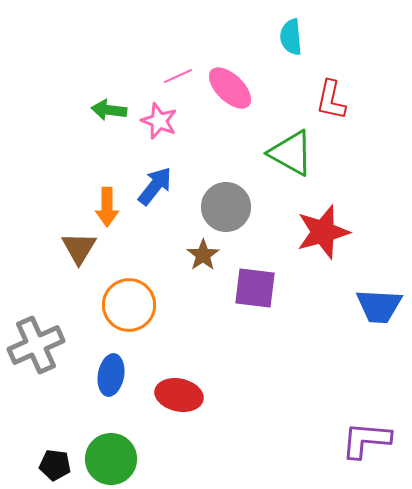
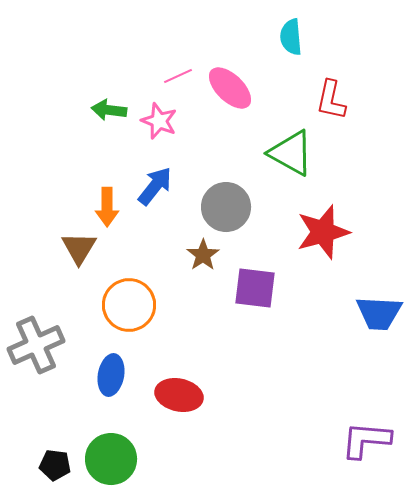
blue trapezoid: moved 7 px down
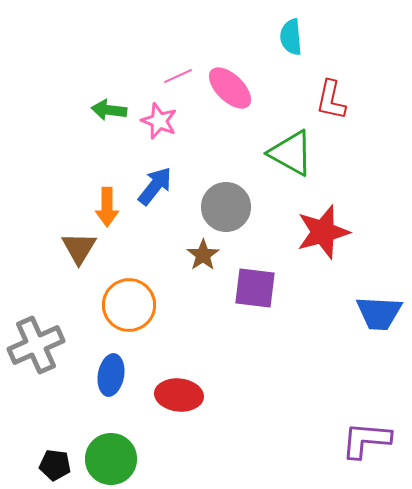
red ellipse: rotated 6 degrees counterclockwise
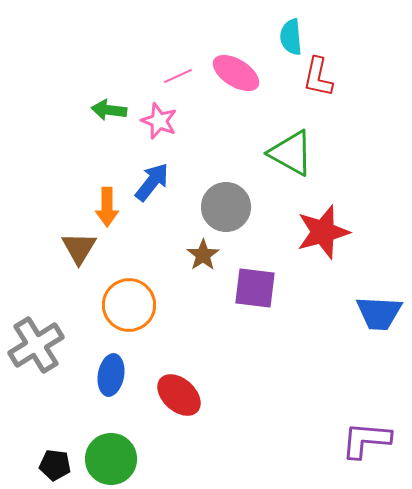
pink ellipse: moved 6 px right, 15 px up; rotated 12 degrees counterclockwise
red L-shape: moved 13 px left, 23 px up
blue arrow: moved 3 px left, 4 px up
gray cross: rotated 8 degrees counterclockwise
red ellipse: rotated 36 degrees clockwise
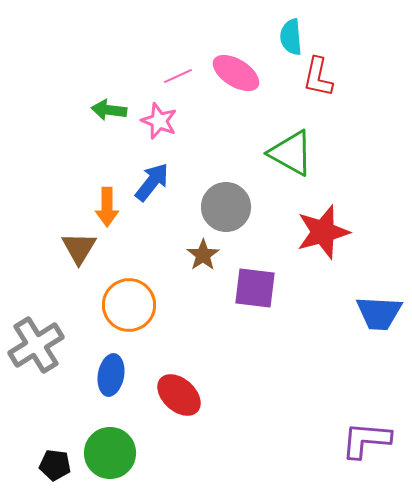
green circle: moved 1 px left, 6 px up
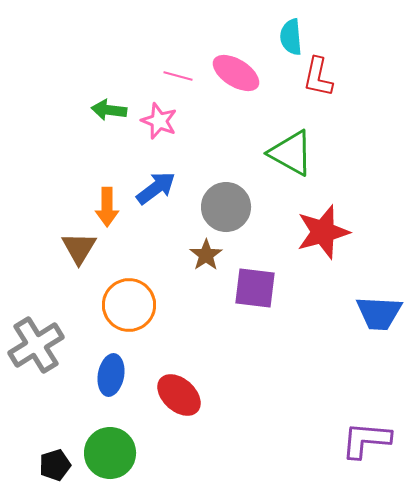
pink line: rotated 40 degrees clockwise
blue arrow: moved 4 px right, 6 px down; rotated 15 degrees clockwise
brown star: moved 3 px right
black pentagon: rotated 24 degrees counterclockwise
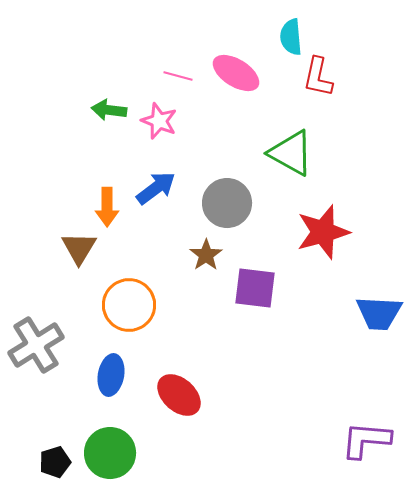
gray circle: moved 1 px right, 4 px up
black pentagon: moved 3 px up
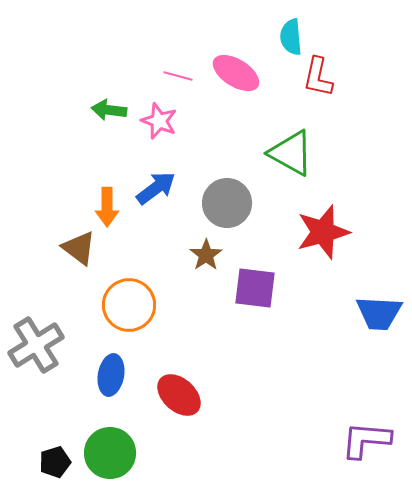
brown triangle: rotated 24 degrees counterclockwise
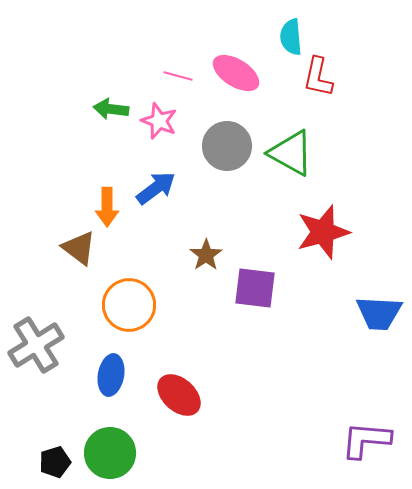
green arrow: moved 2 px right, 1 px up
gray circle: moved 57 px up
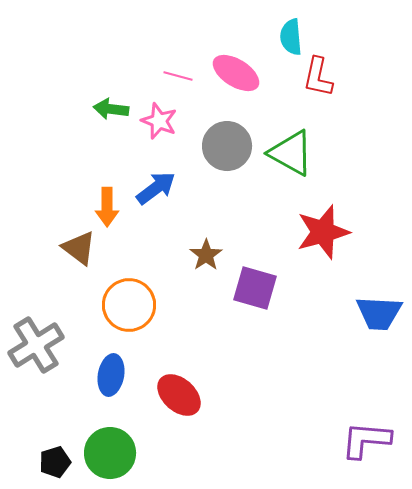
purple square: rotated 9 degrees clockwise
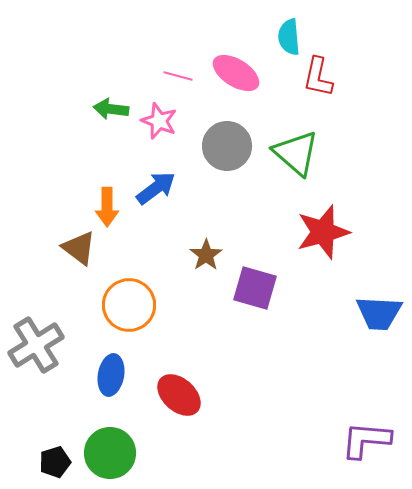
cyan semicircle: moved 2 px left
green triangle: moved 5 px right; rotated 12 degrees clockwise
